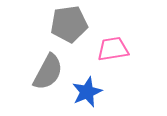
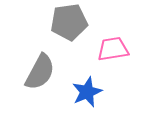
gray pentagon: moved 2 px up
gray semicircle: moved 8 px left
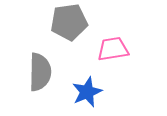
gray semicircle: rotated 27 degrees counterclockwise
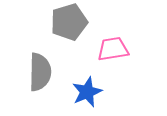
gray pentagon: rotated 9 degrees counterclockwise
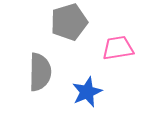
pink trapezoid: moved 5 px right, 1 px up
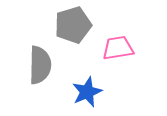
gray pentagon: moved 4 px right, 3 px down
gray semicircle: moved 7 px up
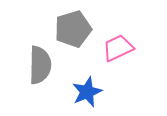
gray pentagon: moved 4 px down
pink trapezoid: rotated 16 degrees counterclockwise
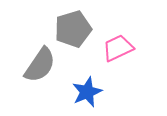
gray semicircle: rotated 33 degrees clockwise
